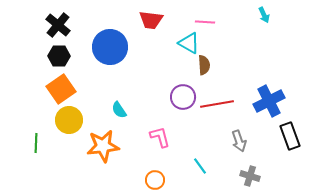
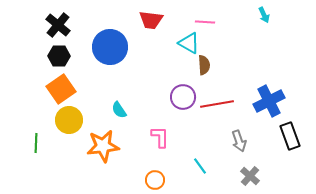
pink L-shape: rotated 15 degrees clockwise
gray cross: rotated 24 degrees clockwise
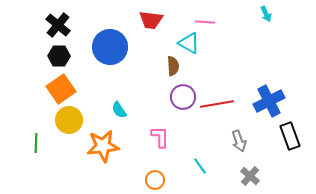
cyan arrow: moved 2 px right, 1 px up
brown semicircle: moved 31 px left, 1 px down
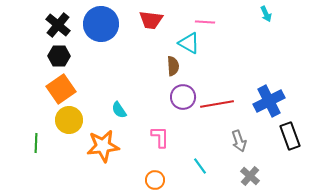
blue circle: moved 9 px left, 23 px up
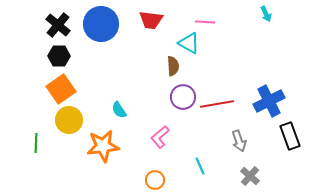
pink L-shape: rotated 130 degrees counterclockwise
cyan line: rotated 12 degrees clockwise
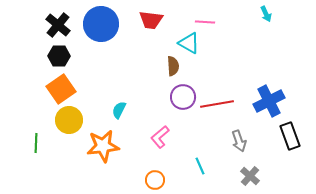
cyan semicircle: rotated 60 degrees clockwise
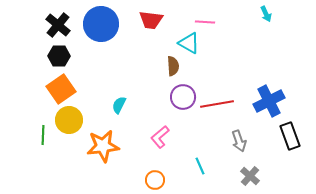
cyan semicircle: moved 5 px up
green line: moved 7 px right, 8 px up
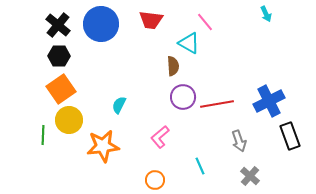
pink line: rotated 48 degrees clockwise
